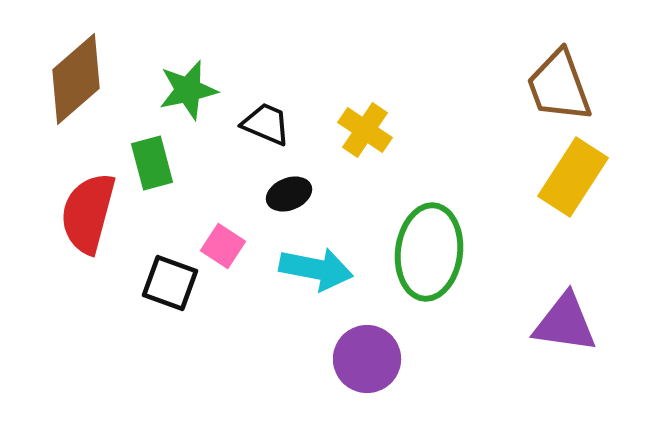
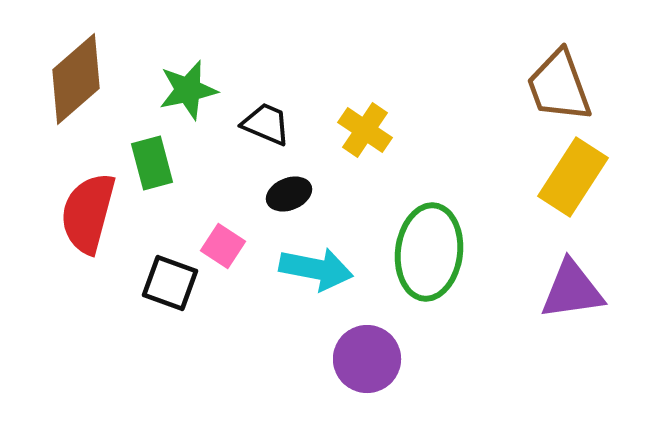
purple triangle: moved 7 px right, 33 px up; rotated 16 degrees counterclockwise
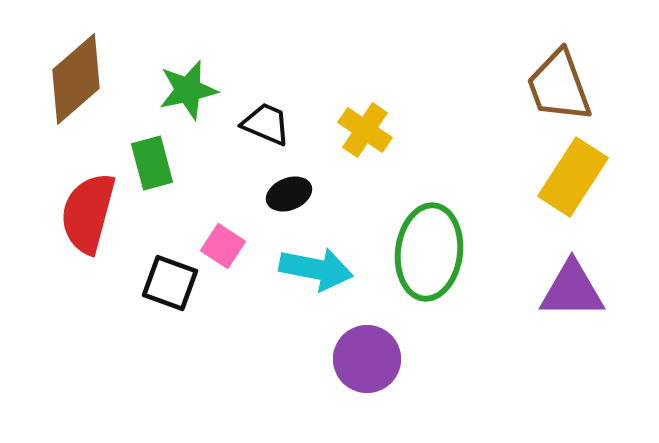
purple triangle: rotated 8 degrees clockwise
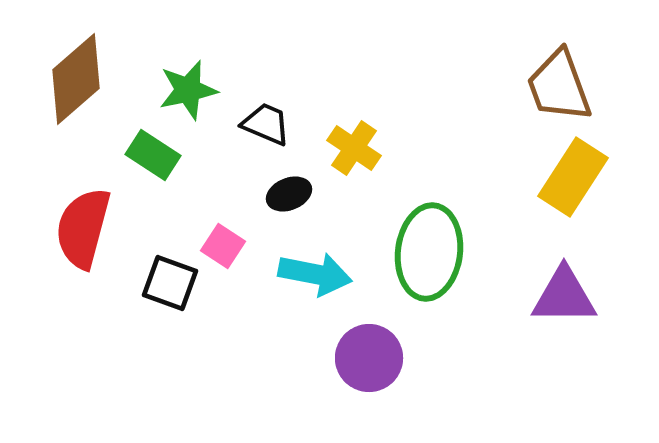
yellow cross: moved 11 px left, 18 px down
green rectangle: moved 1 px right, 8 px up; rotated 42 degrees counterclockwise
red semicircle: moved 5 px left, 15 px down
cyan arrow: moved 1 px left, 5 px down
purple triangle: moved 8 px left, 6 px down
purple circle: moved 2 px right, 1 px up
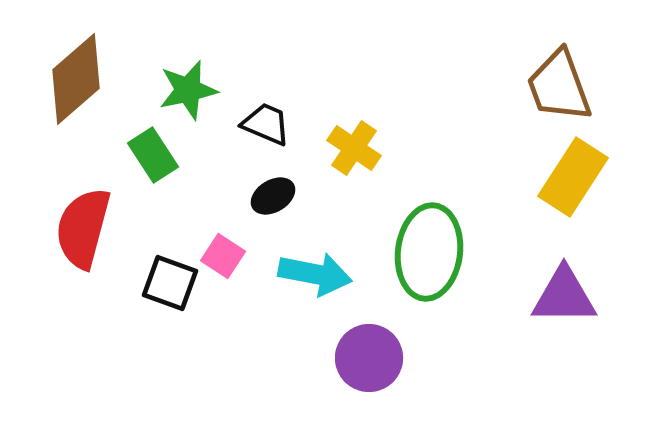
green rectangle: rotated 24 degrees clockwise
black ellipse: moved 16 px left, 2 px down; rotated 9 degrees counterclockwise
pink square: moved 10 px down
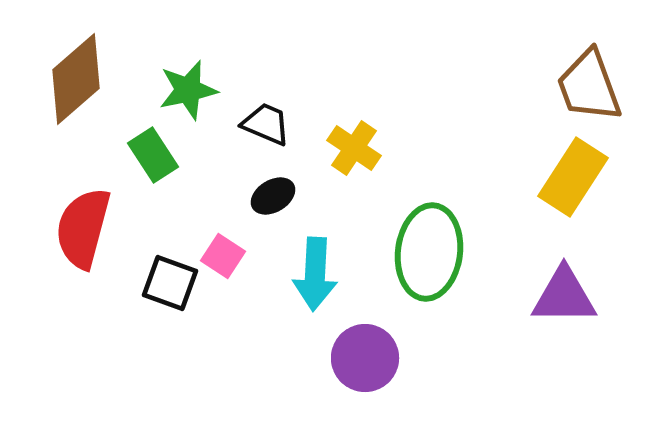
brown trapezoid: moved 30 px right
cyan arrow: rotated 82 degrees clockwise
purple circle: moved 4 px left
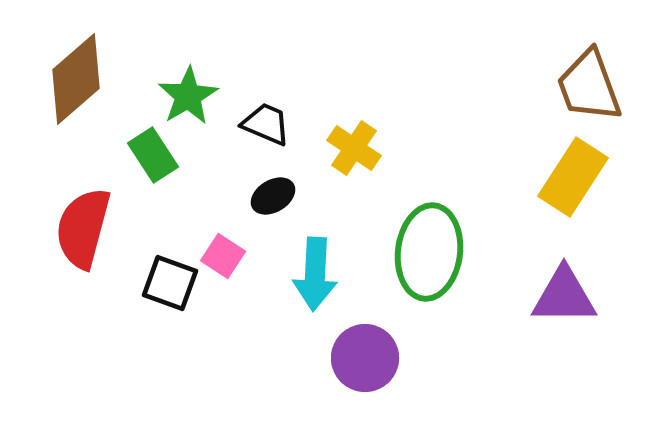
green star: moved 6 px down; rotated 18 degrees counterclockwise
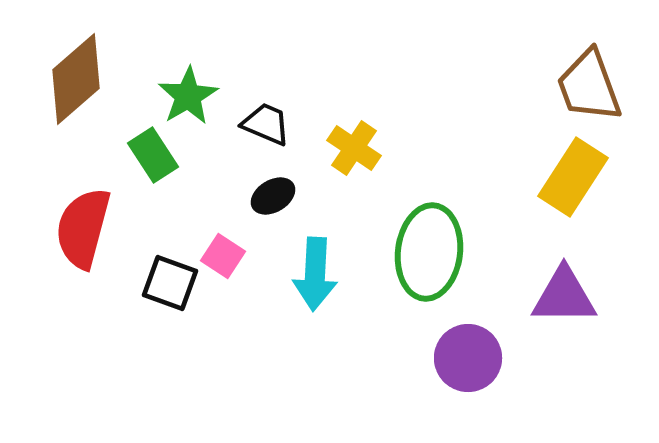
purple circle: moved 103 px right
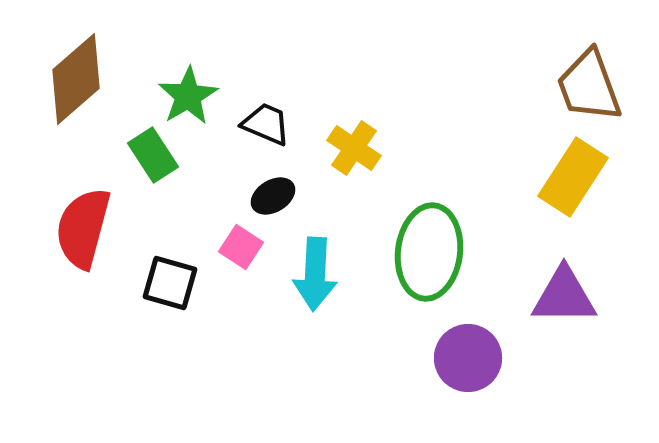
pink square: moved 18 px right, 9 px up
black square: rotated 4 degrees counterclockwise
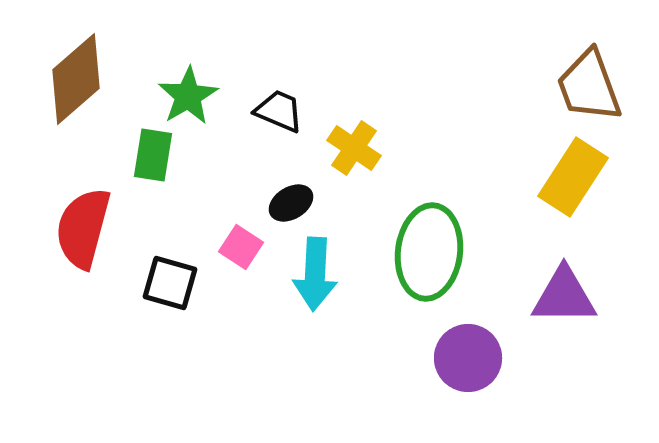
black trapezoid: moved 13 px right, 13 px up
green rectangle: rotated 42 degrees clockwise
black ellipse: moved 18 px right, 7 px down
